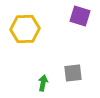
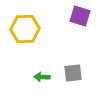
green arrow: moved 1 px left, 6 px up; rotated 98 degrees counterclockwise
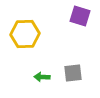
yellow hexagon: moved 5 px down
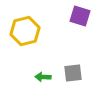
yellow hexagon: moved 3 px up; rotated 12 degrees counterclockwise
green arrow: moved 1 px right
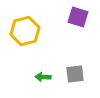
purple square: moved 2 px left, 1 px down
gray square: moved 2 px right, 1 px down
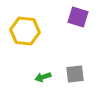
yellow hexagon: rotated 20 degrees clockwise
green arrow: rotated 21 degrees counterclockwise
